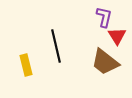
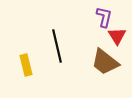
black line: moved 1 px right
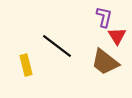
black line: rotated 40 degrees counterclockwise
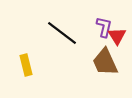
purple L-shape: moved 10 px down
black line: moved 5 px right, 13 px up
brown trapezoid: rotated 28 degrees clockwise
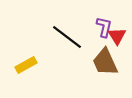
black line: moved 5 px right, 4 px down
yellow rectangle: rotated 75 degrees clockwise
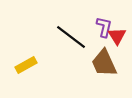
black line: moved 4 px right
brown trapezoid: moved 1 px left, 1 px down
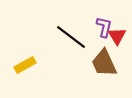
yellow rectangle: moved 1 px left
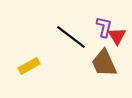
yellow rectangle: moved 4 px right, 1 px down
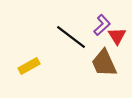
purple L-shape: moved 2 px left, 2 px up; rotated 35 degrees clockwise
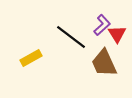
red triangle: moved 2 px up
yellow rectangle: moved 2 px right, 8 px up
